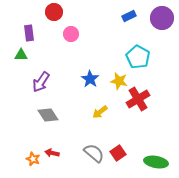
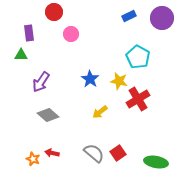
gray diamond: rotated 15 degrees counterclockwise
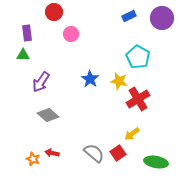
purple rectangle: moved 2 px left
green triangle: moved 2 px right
yellow arrow: moved 32 px right, 22 px down
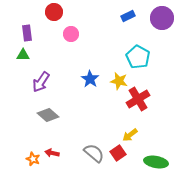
blue rectangle: moved 1 px left
yellow arrow: moved 2 px left, 1 px down
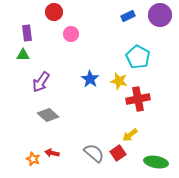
purple circle: moved 2 px left, 3 px up
red cross: rotated 20 degrees clockwise
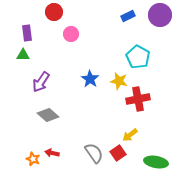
gray semicircle: rotated 15 degrees clockwise
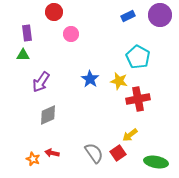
gray diamond: rotated 65 degrees counterclockwise
